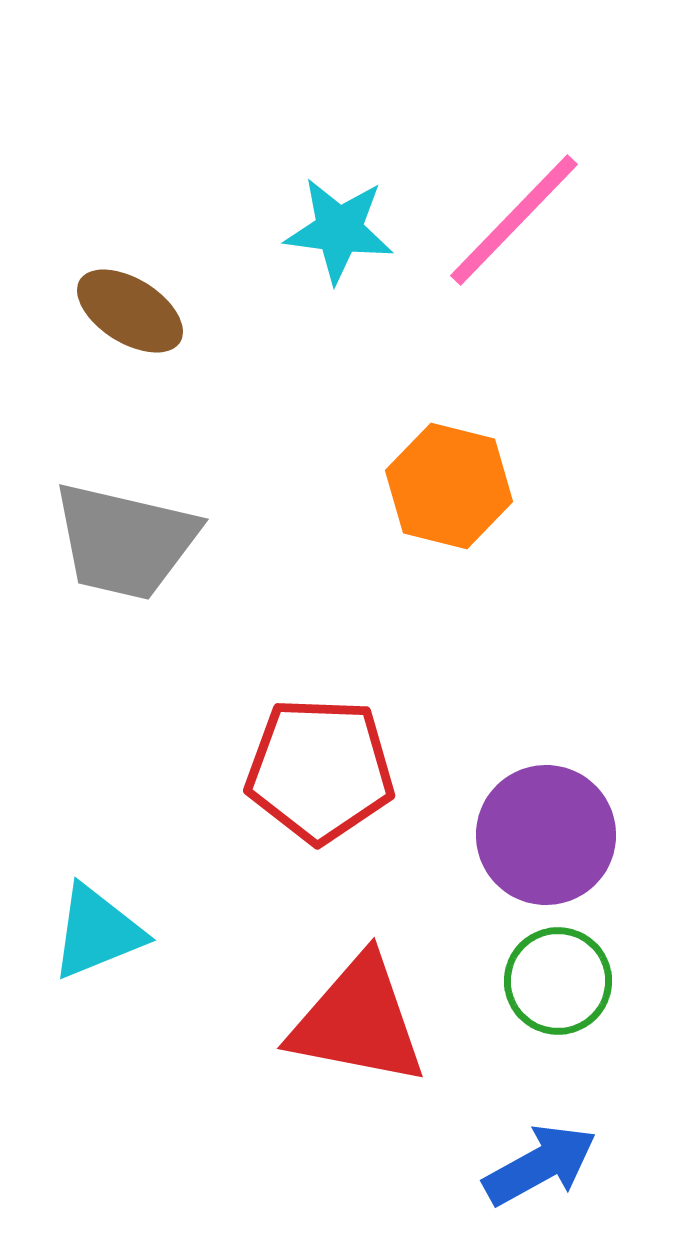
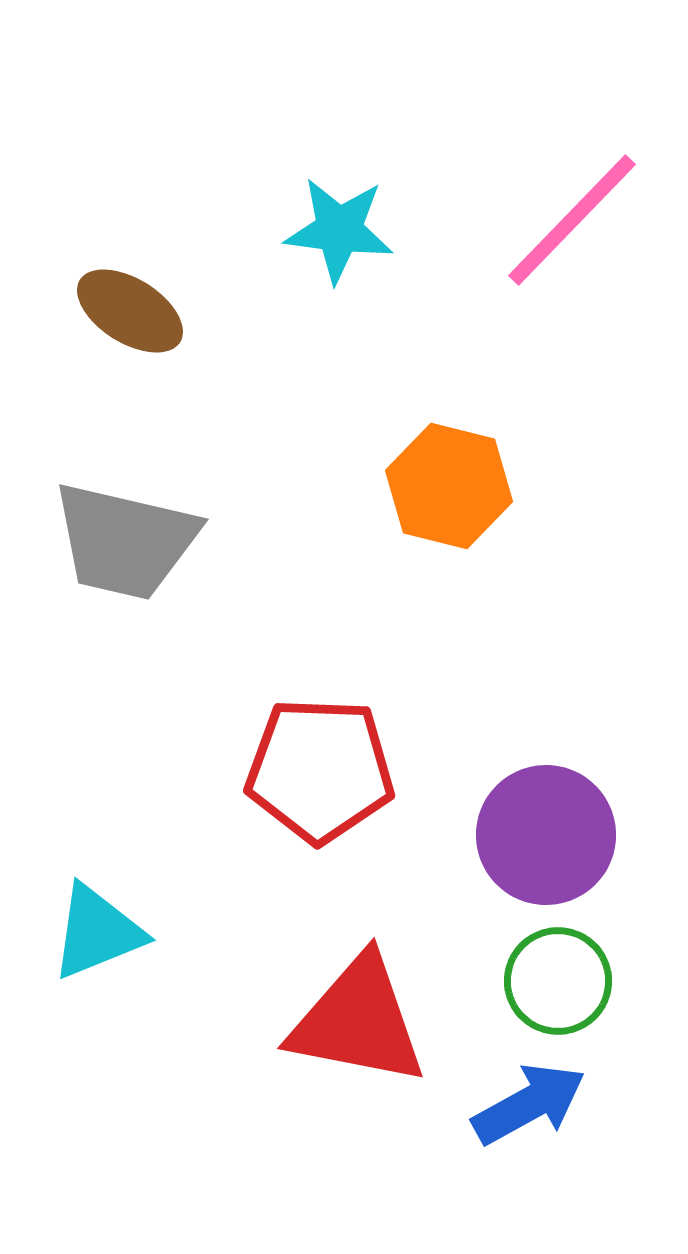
pink line: moved 58 px right
blue arrow: moved 11 px left, 61 px up
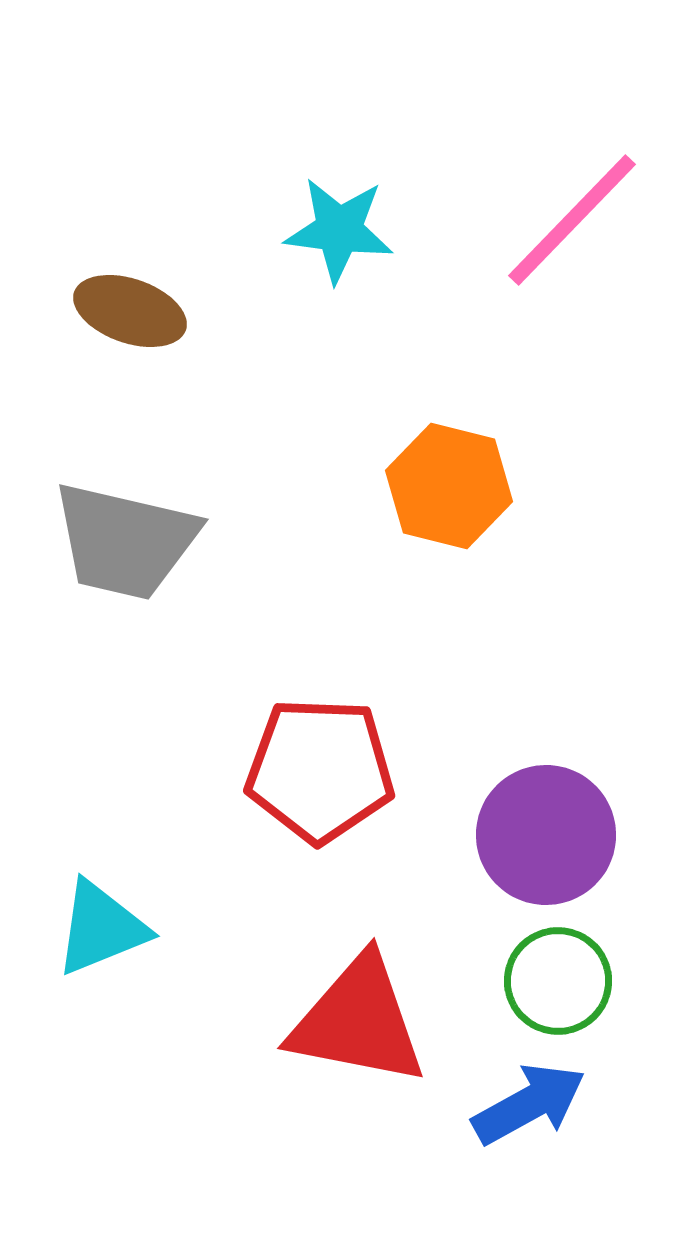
brown ellipse: rotated 13 degrees counterclockwise
cyan triangle: moved 4 px right, 4 px up
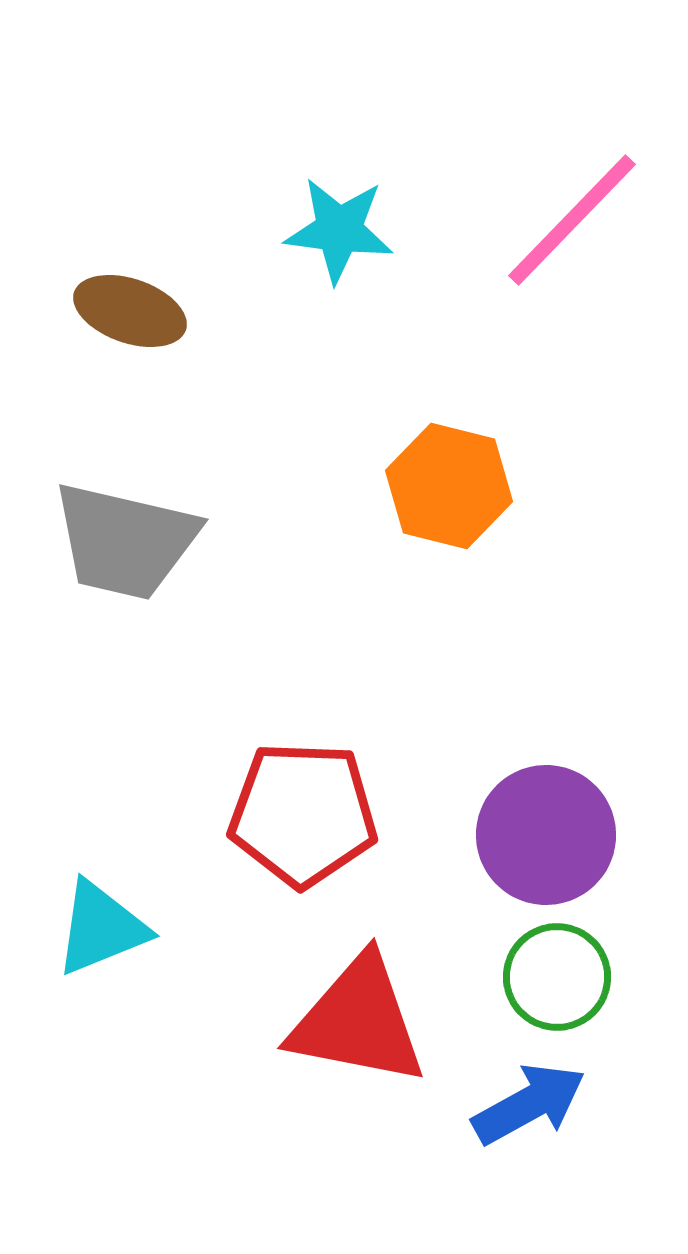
red pentagon: moved 17 px left, 44 px down
green circle: moved 1 px left, 4 px up
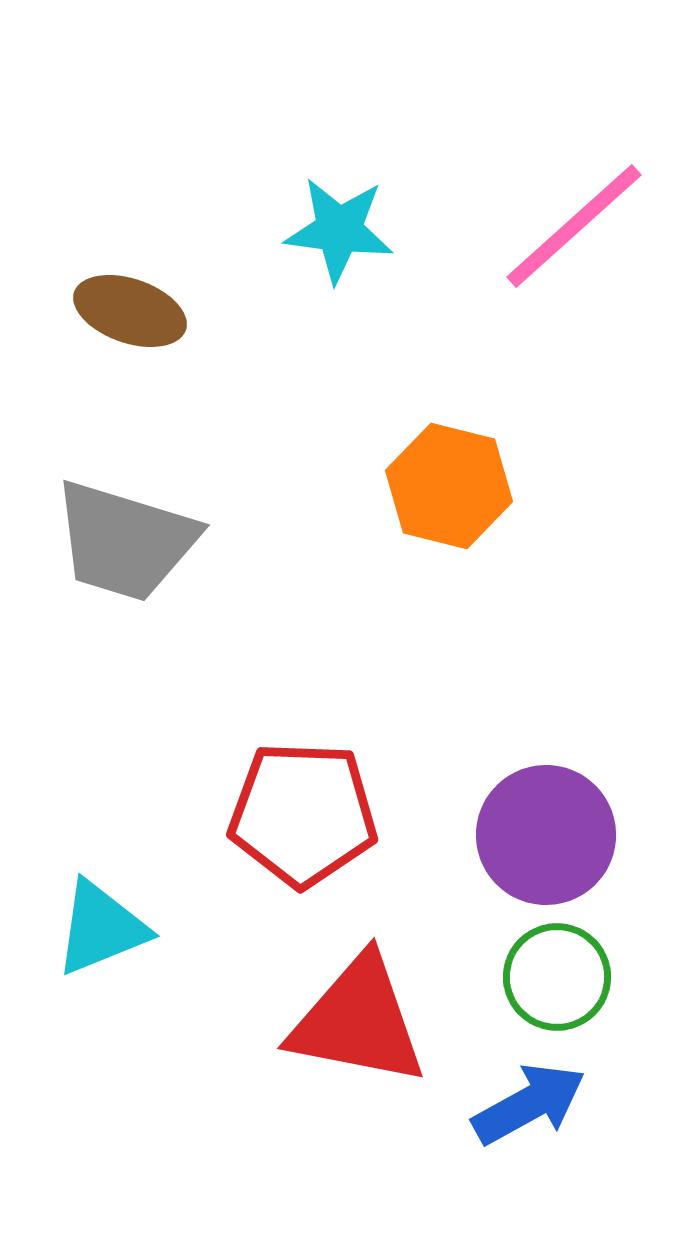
pink line: moved 2 px right, 6 px down; rotated 4 degrees clockwise
gray trapezoid: rotated 4 degrees clockwise
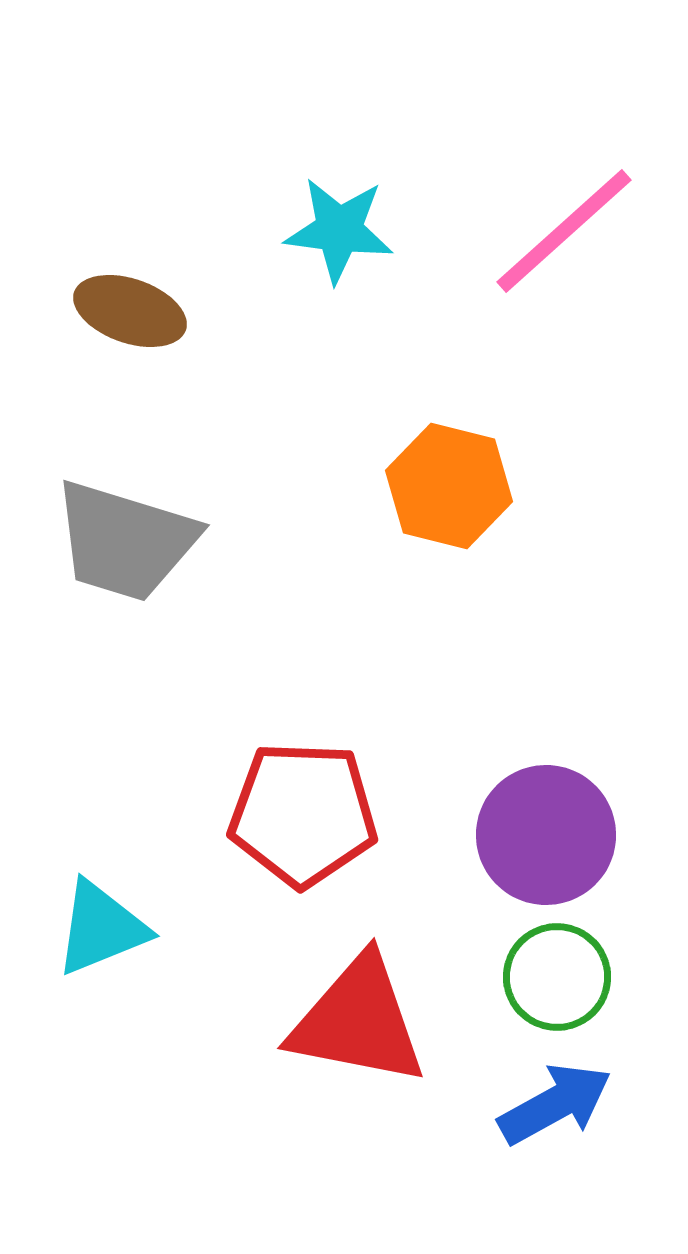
pink line: moved 10 px left, 5 px down
blue arrow: moved 26 px right
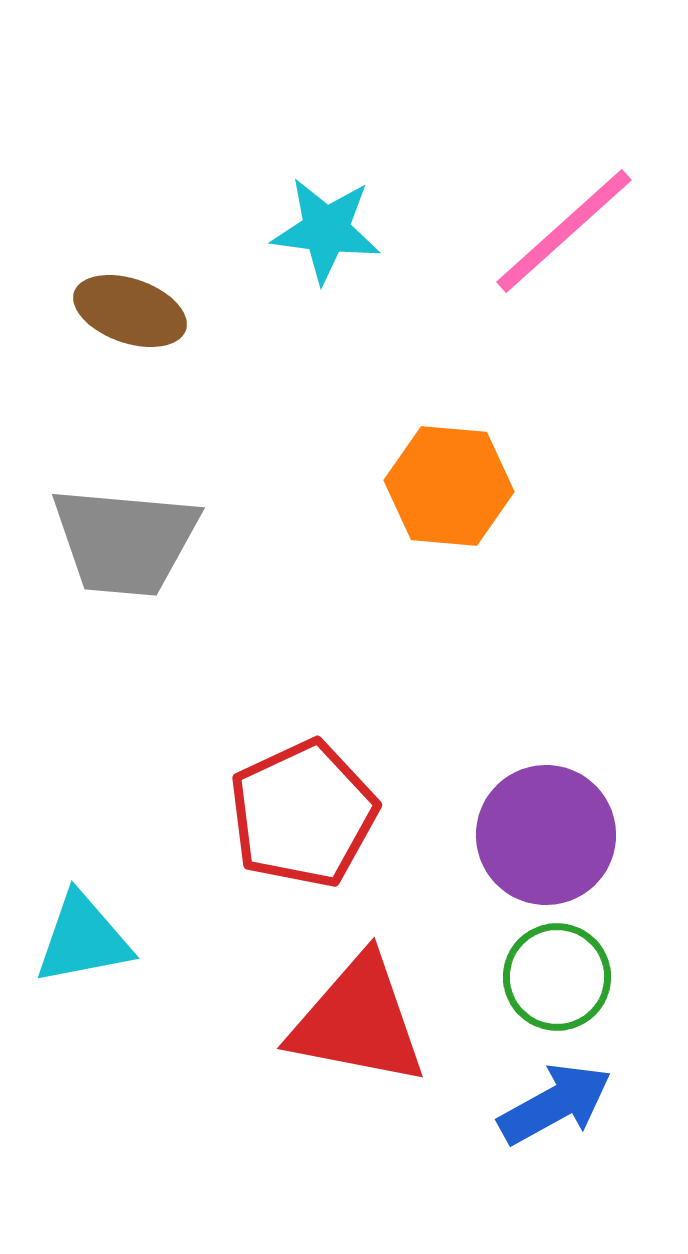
cyan star: moved 13 px left
orange hexagon: rotated 9 degrees counterclockwise
gray trapezoid: rotated 12 degrees counterclockwise
red pentagon: rotated 27 degrees counterclockwise
cyan triangle: moved 18 px left, 11 px down; rotated 11 degrees clockwise
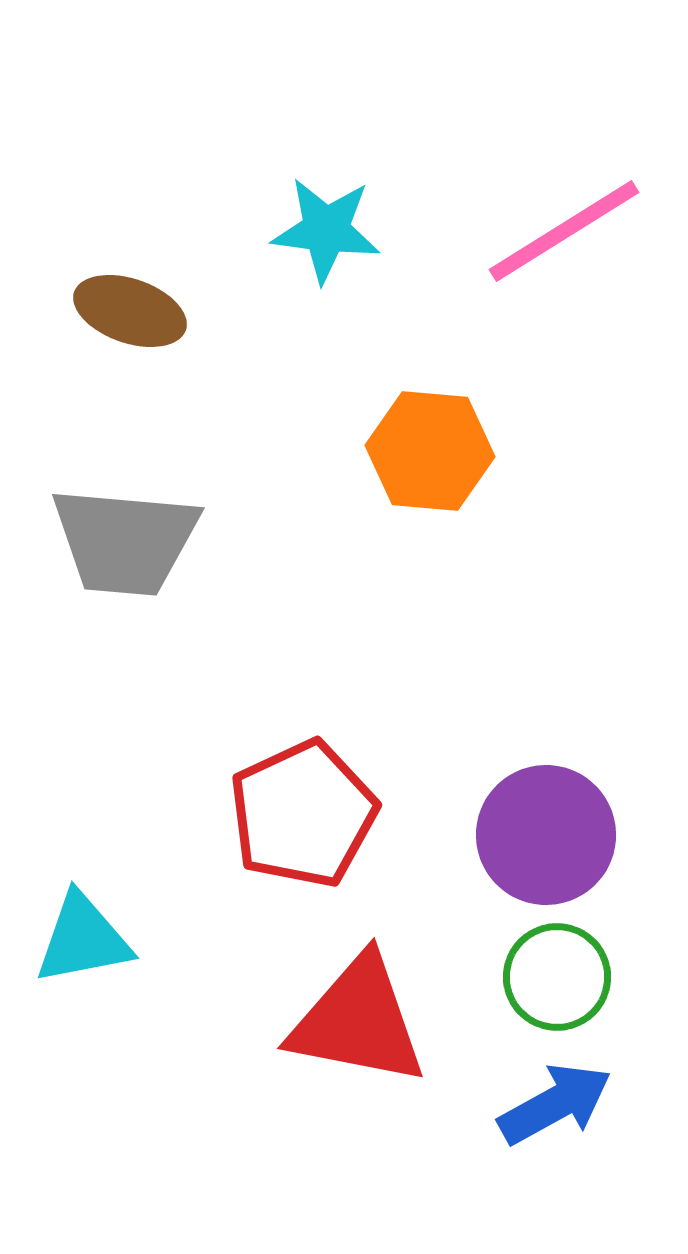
pink line: rotated 10 degrees clockwise
orange hexagon: moved 19 px left, 35 px up
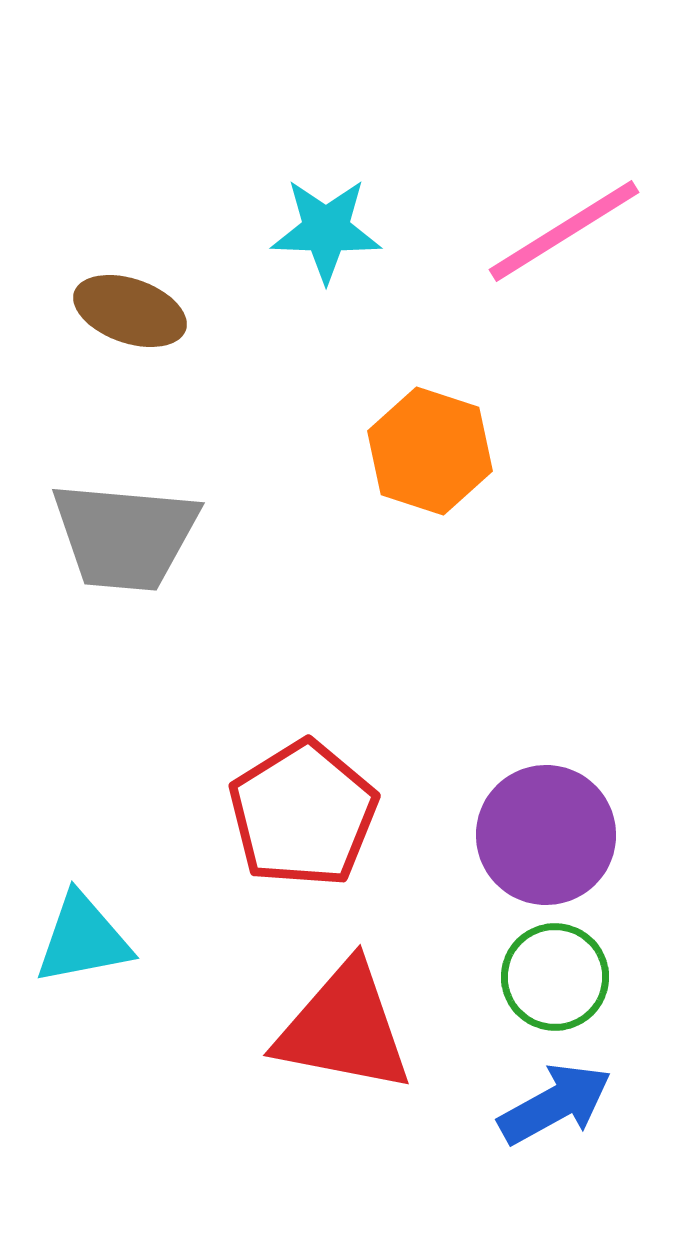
cyan star: rotated 5 degrees counterclockwise
orange hexagon: rotated 13 degrees clockwise
gray trapezoid: moved 5 px up
red pentagon: rotated 7 degrees counterclockwise
green circle: moved 2 px left
red triangle: moved 14 px left, 7 px down
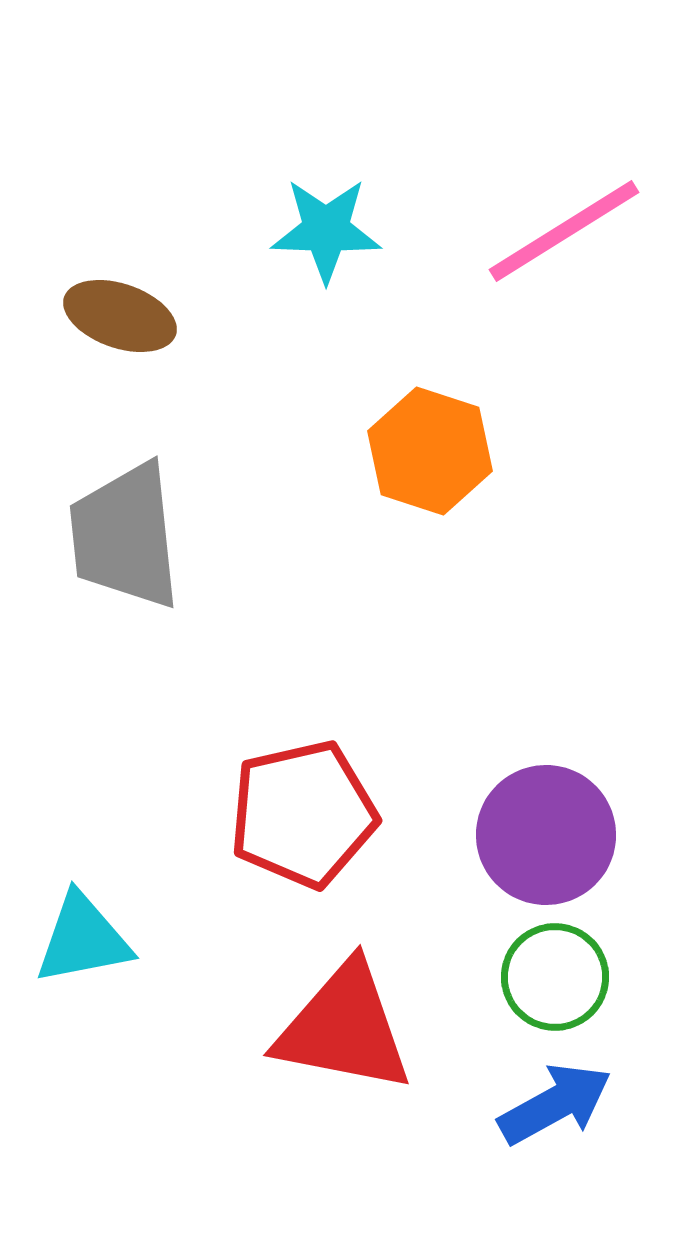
brown ellipse: moved 10 px left, 5 px down
gray trapezoid: rotated 79 degrees clockwise
red pentagon: rotated 19 degrees clockwise
